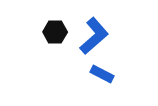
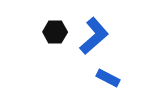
blue rectangle: moved 6 px right, 4 px down
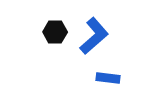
blue rectangle: rotated 20 degrees counterclockwise
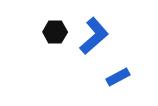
blue rectangle: moved 10 px right, 1 px up; rotated 35 degrees counterclockwise
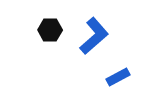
black hexagon: moved 5 px left, 2 px up
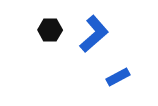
blue L-shape: moved 2 px up
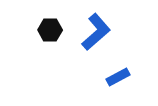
blue L-shape: moved 2 px right, 2 px up
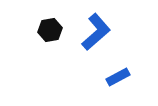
black hexagon: rotated 10 degrees counterclockwise
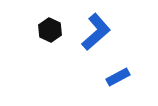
black hexagon: rotated 25 degrees counterclockwise
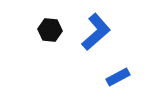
black hexagon: rotated 20 degrees counterclockwise
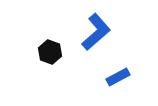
black hexagon: moved 22 px down; rotated 15 degrees clockwise
